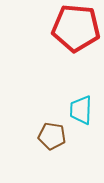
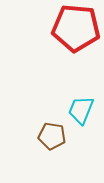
cyan trapezoid: rotated 20 degrees clockwise
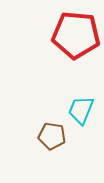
red pentagon: moved 7 px down
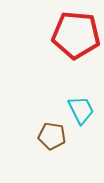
cyan trapezoid: rotated 132 degrees clockwise
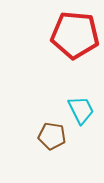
red pentagon: moved 1 px left
